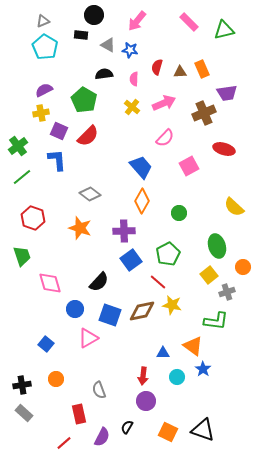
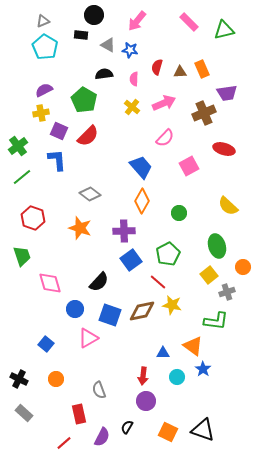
yellow semicircle at (234, 207): moved 6 px left, 1 px up
black cross at (22, 385): moved 3 px left, 6 px up; rotated 36 degrees clockwise
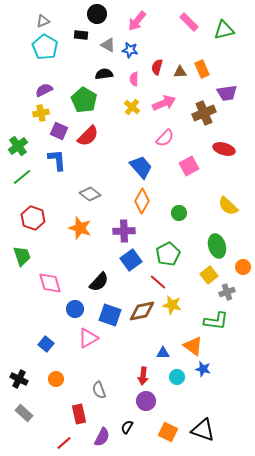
black circle at (94, 15): moved 3 px right, 1 px up
blue star at (203, 369): rotated 21 degrees counterclockwise
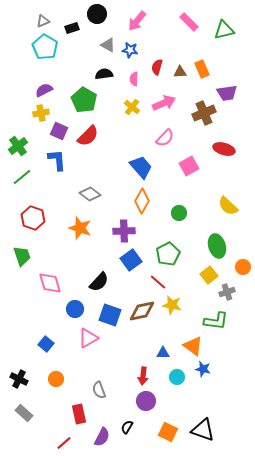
black rectangle at (81, 35): moved 9 px left, 7 px up; rotated 24 degrees counterclockwise
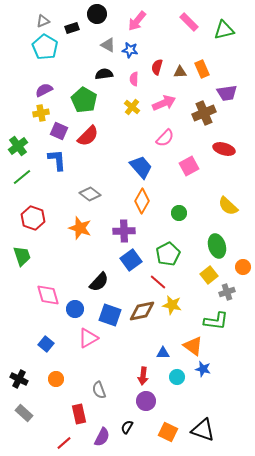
pink diamond at (50, 283): moved 2 px left, 12 px down
